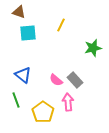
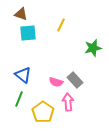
brown triangle: moved 2 px right, 2 px down
pink semicircle: moved 2 px down; rotated 24 degrees counterclockwise
green line: moved 3 px right, 1 px up; rotated 42 degrees clockwise
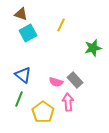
cyan square: rotated 24 degrees counterclockwise
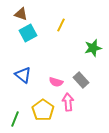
gray rectangle: moved 6 px right
green line: moved 4 px left, 20 px down
yellow pentagon: moved 2 px up
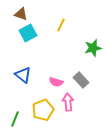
yellow pentagon: rotated 15 degrees clockwise
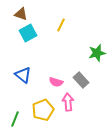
green star: moved 4 px right, 5 px down
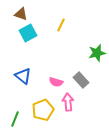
blue triangle: moved 1 px down
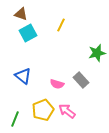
pink semicircle: moved 1 px right, 2 px down
pink arrow: moved 1 px left, 9 px down; rotated 48 degrees counterclockwise
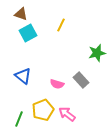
pink arrow: moved 3 px down
green line: moved 4 px right
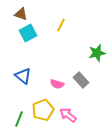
pink arrow: moved 1 px right, 1 px down
